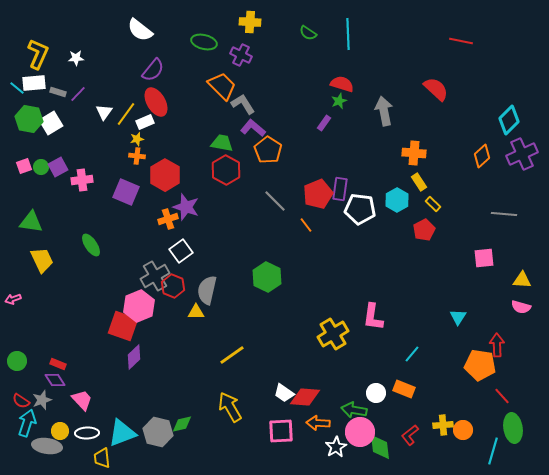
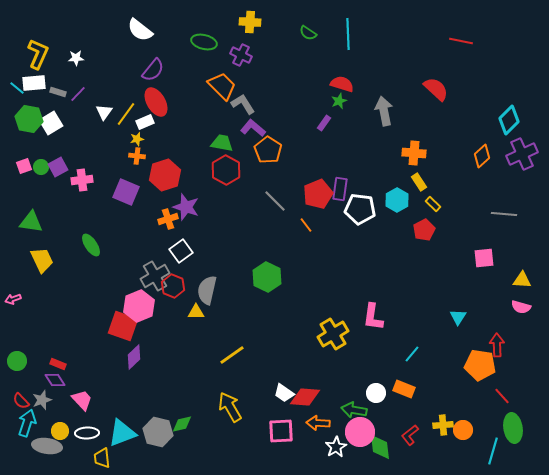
red hexagon at (165, 175): rotated 12 degrees clockwise
red semicircle at (21, 401): rotated 12 degrees clockwise
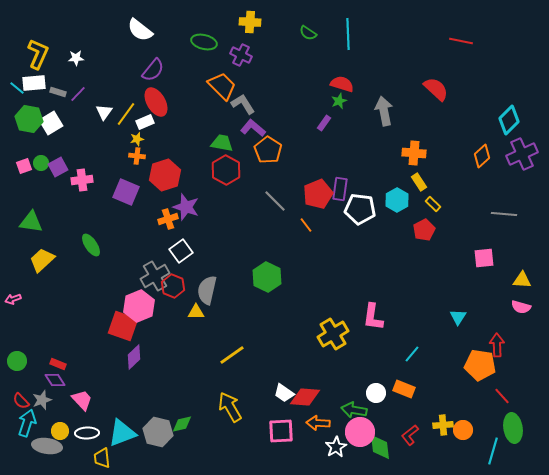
green circle at (41, 167): moved 4 px up
yellow trapezoid at (42, 260): rotated 108 degrees counterclockwise
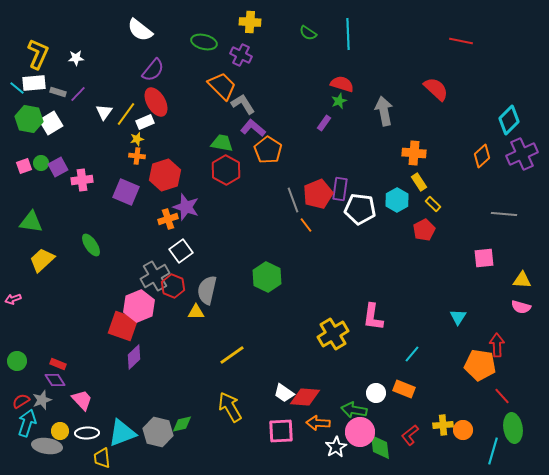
gray line at (275, 201): moved 18 px right, 1 px up; rotated 25 degrees clockwise
red semicircle at (21, 401): rotated 102 degrees clockwise
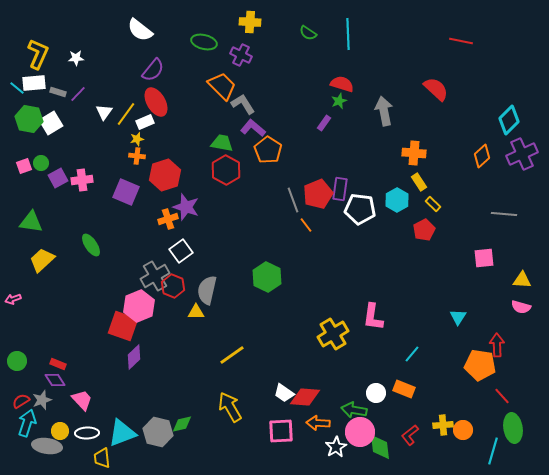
purple square at (58, 167): moved 11 px down
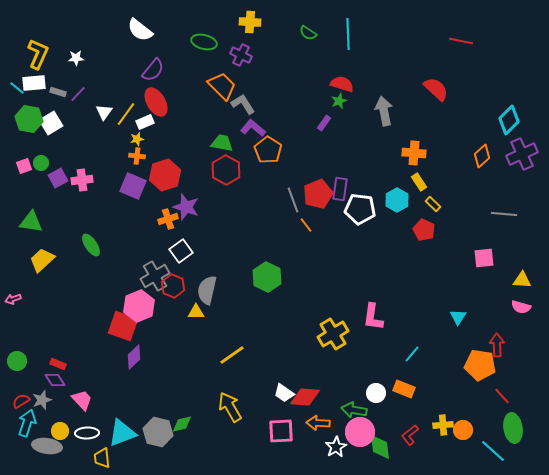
purple square at (126, 192): moved 7 px right, 6 px up
red pentagon at (424, 230): rotated 20 degrees counterclockwise
cyan line at (493, 451): rotated 64 degrees counterclockwise
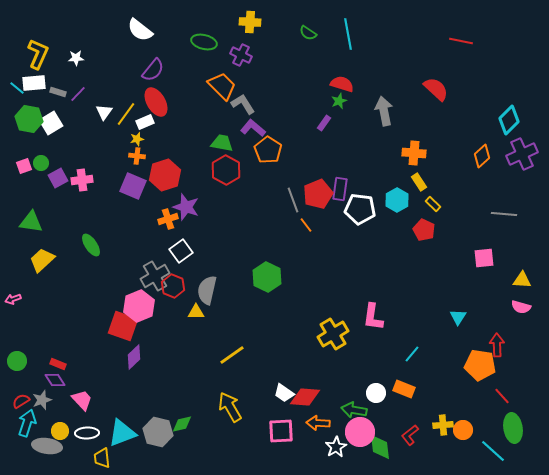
cyan line at (348, 34): rotated 8 degrees counterclockwise
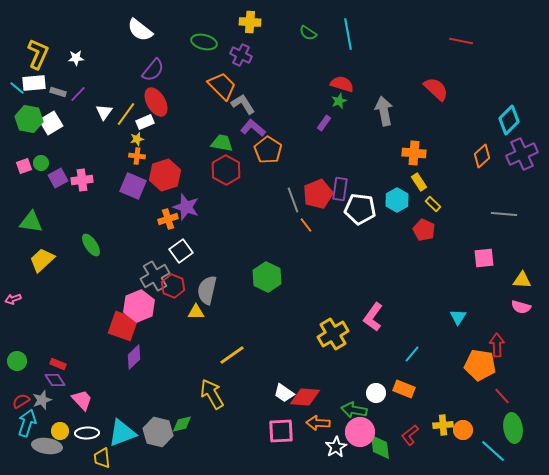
pink L-shape at (373, 317): rotated 28 degrees clockwise
yellow arrow at (230, 407): moved 18 px left, 13 px up
